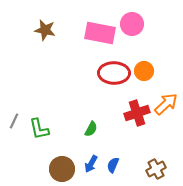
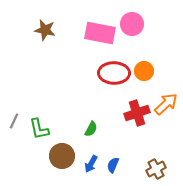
brown circle: moved 13 px up
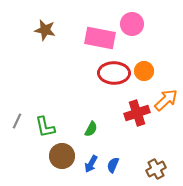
pink rectangle: moved 5 px down
orange arrow: moved 4 px up
gray line: moved 3 px right
green L-shape: moved 6 px right, 2 px up
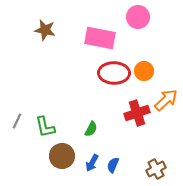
pink circle: moved 6 px right, 7 px up
blue arrow: moved 1 px right, 1 px up
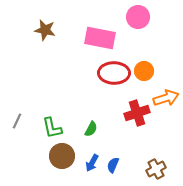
orange arrow: moved 2 px up; rotated 25 degrees clockwise
green L-shape: moved 7 px right, 1 px down
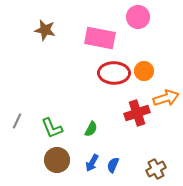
green L-shape: rotated 10 degrees counterclockwise
brown circle: moved 5 px left, 4 px down
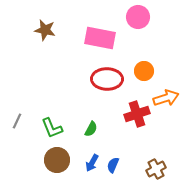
red ellipse: moved 7 px left, 6 px down
red cross: moved 1 px down
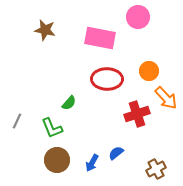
orange circle: moved 5 px right
orange arrow: rotated 65 degrees clockwise
green semicircle: moved 22 px left, 26 px up; rotated 14 degrees clockwise
blue semicircle: moved 3 px right, 12 px up; rotated 28 degrees clockwise
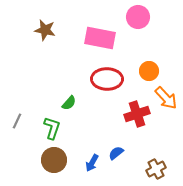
green L-shape: rotated 140 degrees counterclockwise
brown circle: moved 3 px left
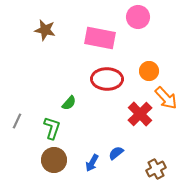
red cross: moved 3 px right; rotated 25 degrees counterclockwise
